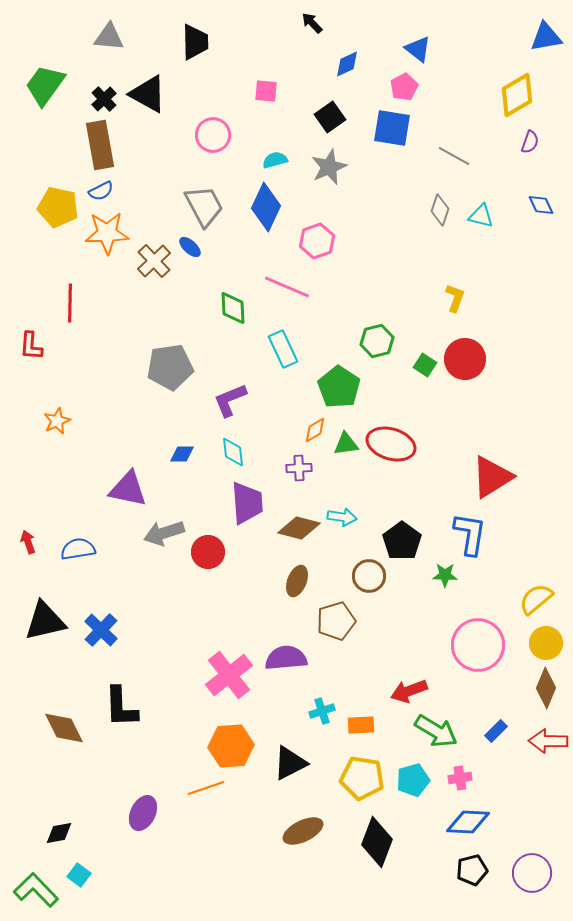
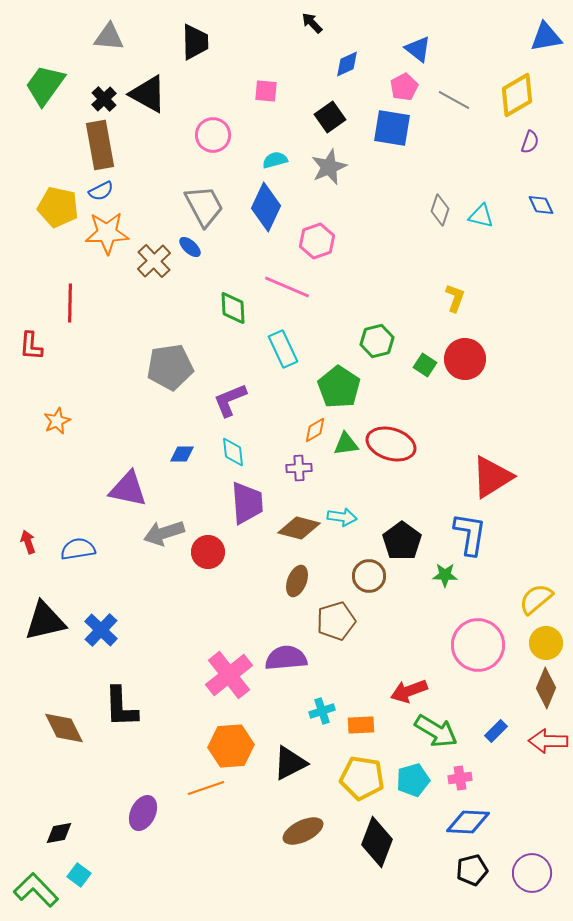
gray line at (454, 156): moved 56 px up
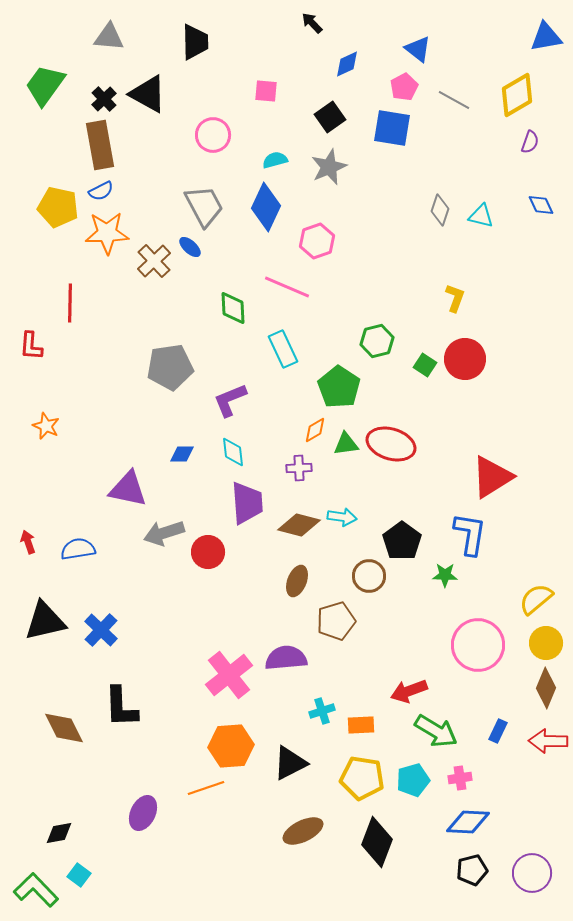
orange star at (57, 421): moved 11 px left, 5 px down; rotated 24 degrees counterclockwise
brown diamond at (299, 528): moved 3 px up
blue rectangle at (496, 731): moved 2 px right; rotated 20 degrees counterclockwise
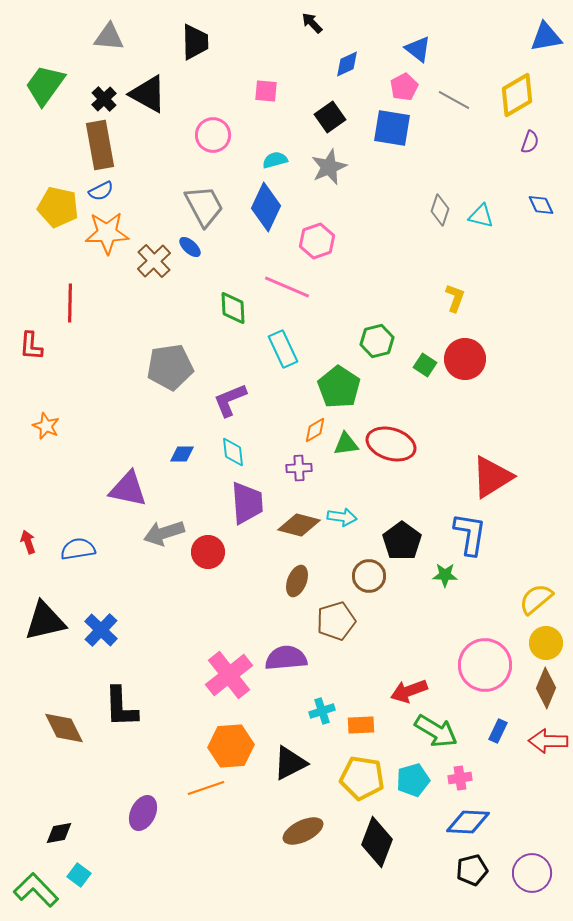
pink circle at (478, 645): moved 7 px right, 20 px down
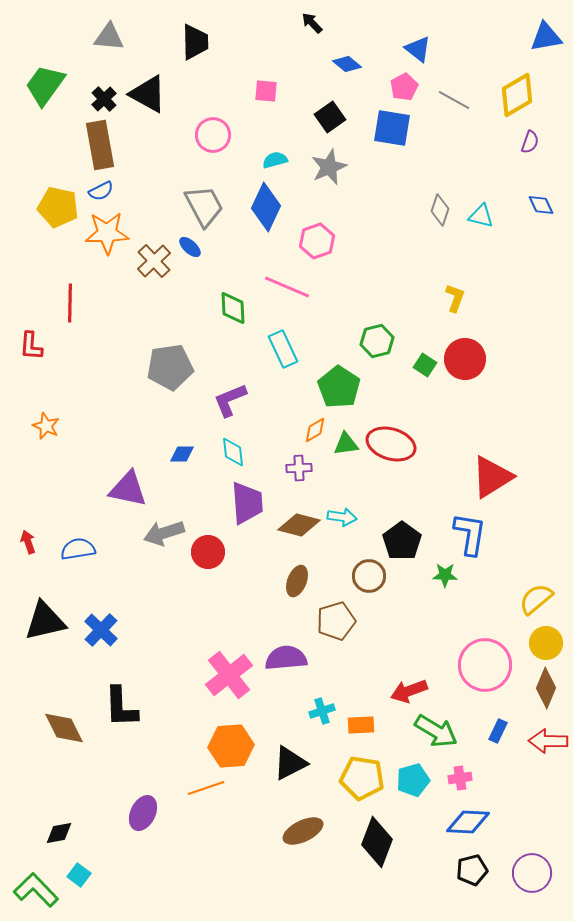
blue diamond at (347, 64): rotated 64 degrees clockwise
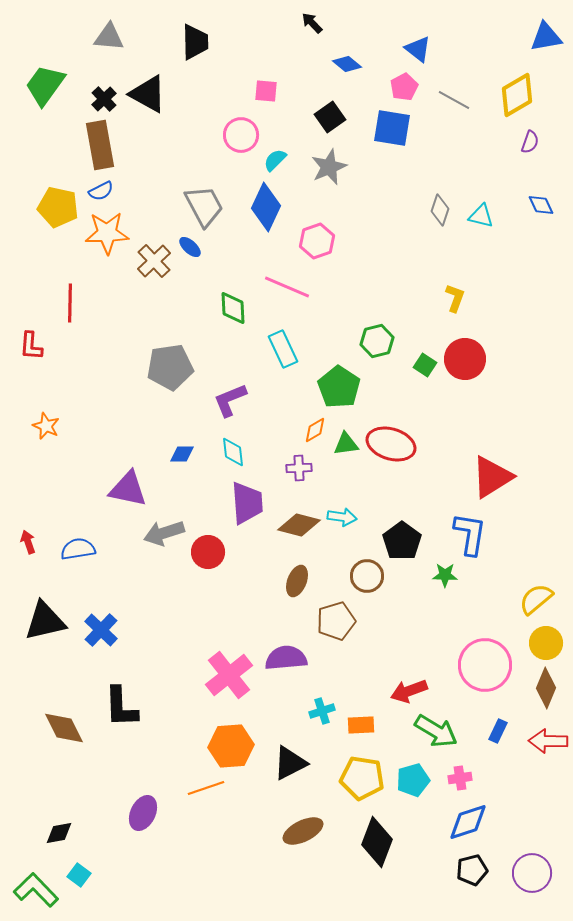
pink circle at (213, 135): moved 28 px right
cyan semicircle at (275, 160): rotated 30 degrees counterclockwise
brown circle at (369, 576): moved 2 px left
blue diamond at (468, 822): rotated 21 degrees counterclockwise
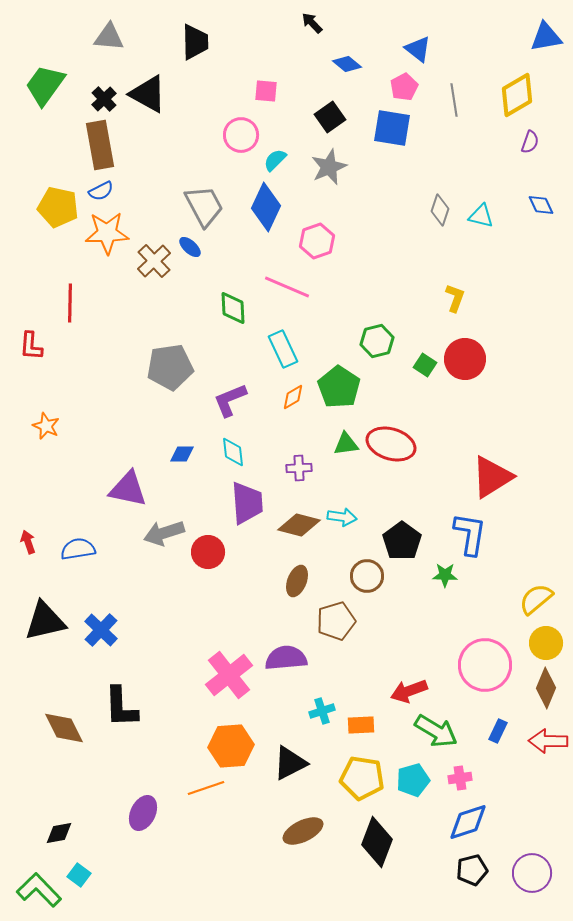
gray line at (454, 100): rotated 52 degrees clockwise
orange diamond at (315, 430): moved 22 px left, 33 px up
green L-shape at (36, 890): moved 3 px right
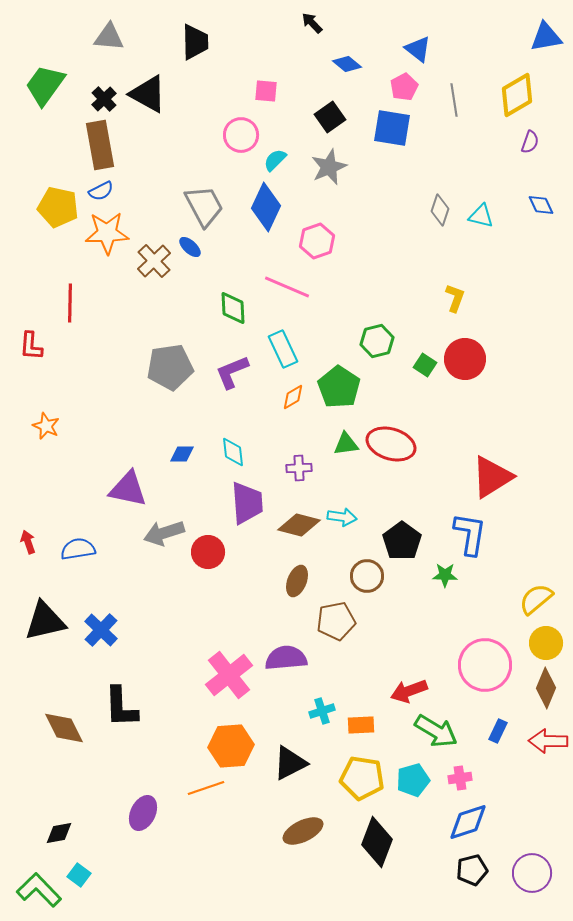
purple L-shape at (230, 400): moved 2 px right, 28 px up
brown pentagon at (336, 621): rotated 6 degrees clockwise
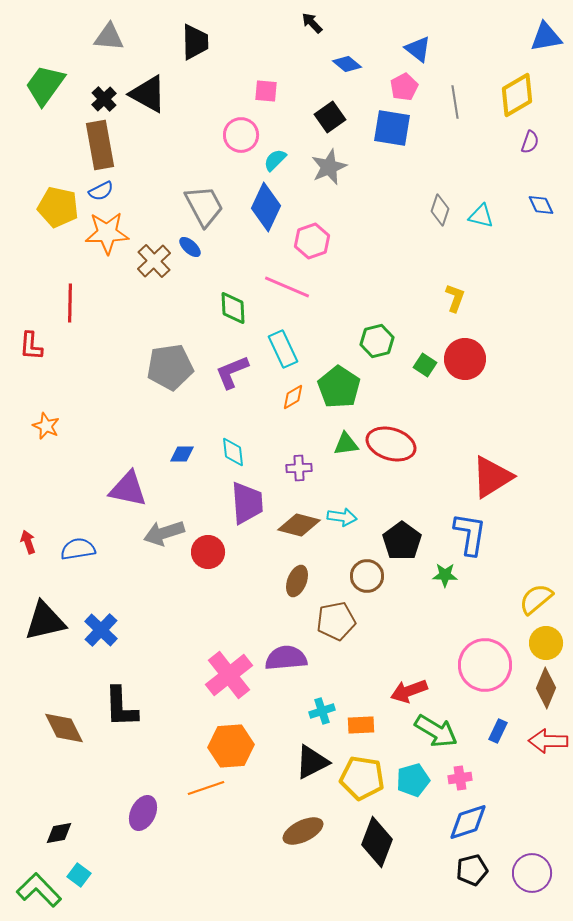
gray line at (454, 100): moved 1 px right, 2 px down
pink hexagon at (317, 241): moved 5 px left
black triangle at (290, 763): moved 22 px right, 1 px up
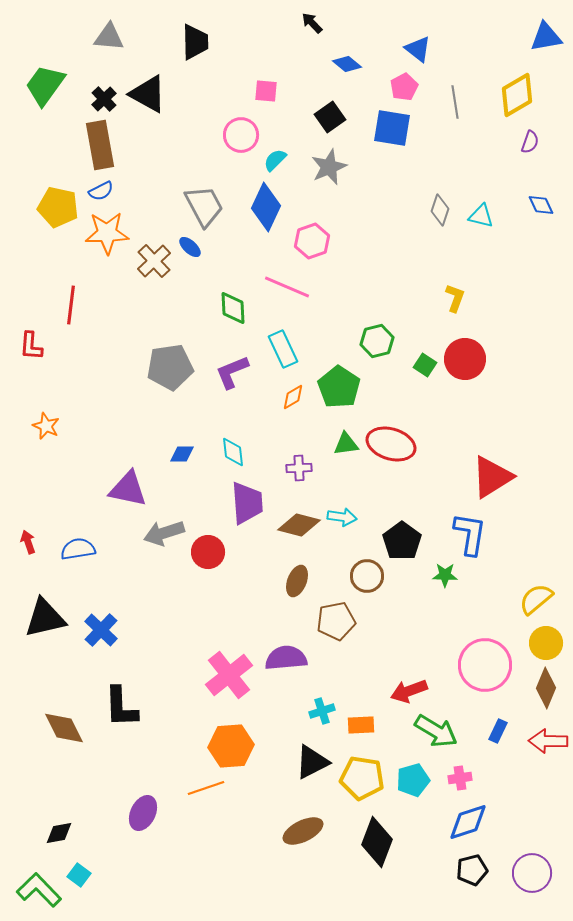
red line at (70, 303): moved 1 px right, 2 px down; rotated 6 degrees clockwise
black triangle at (45, 621): moved 3 px up
